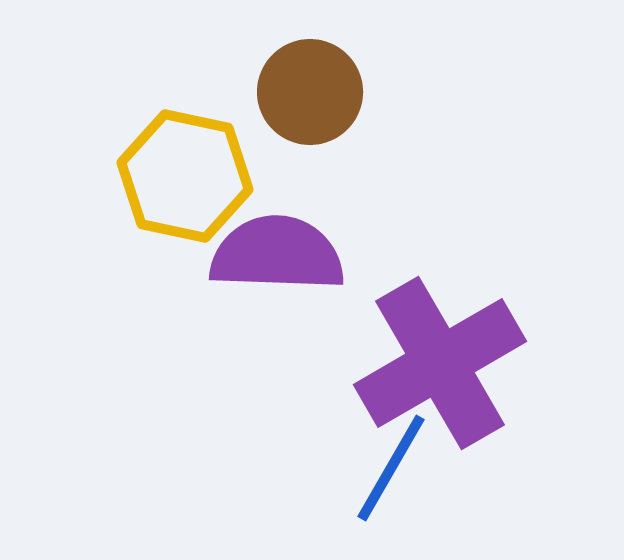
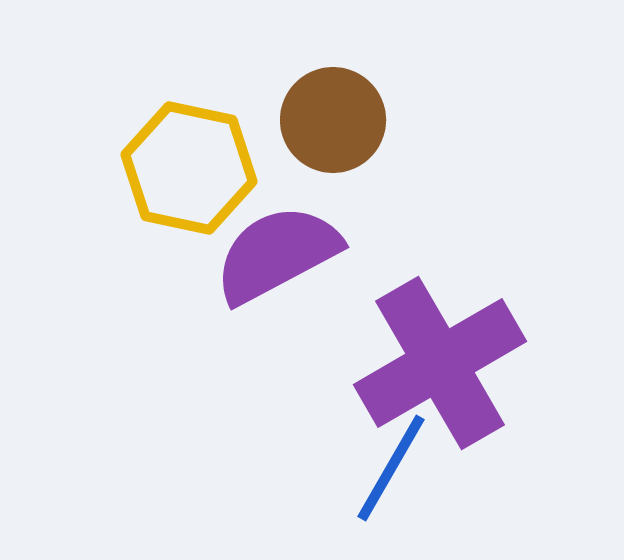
brown circle: moved 23 px right, 28 px down
yellow hexagon: moved 4 px right, 8 px up
purple semicircle: rotated 30 degrees counterclockwise
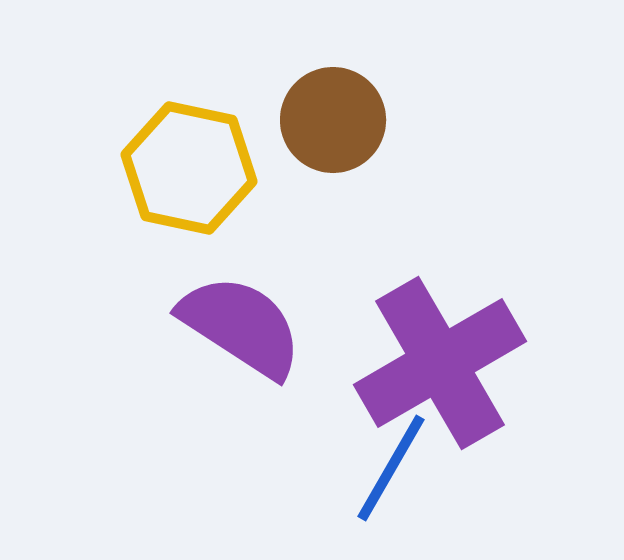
purple semicircle: moved 36 px left, 72 px down; rotated 61 degrees clockwise
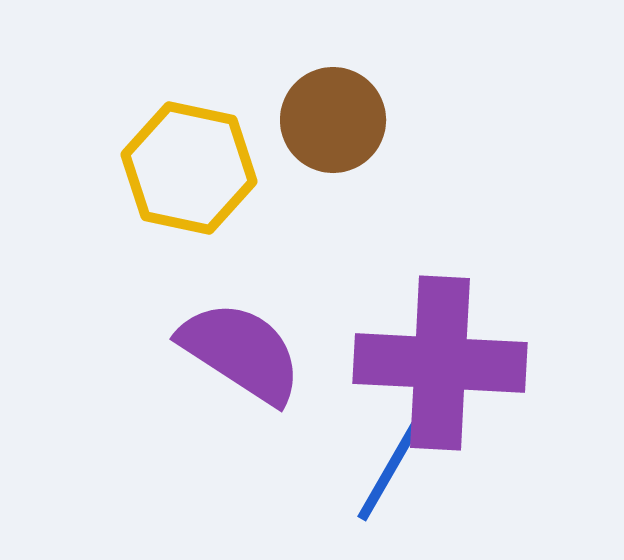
purple semicircle: moved 26 px down
purple cross: rotated 33 degrees clockwise
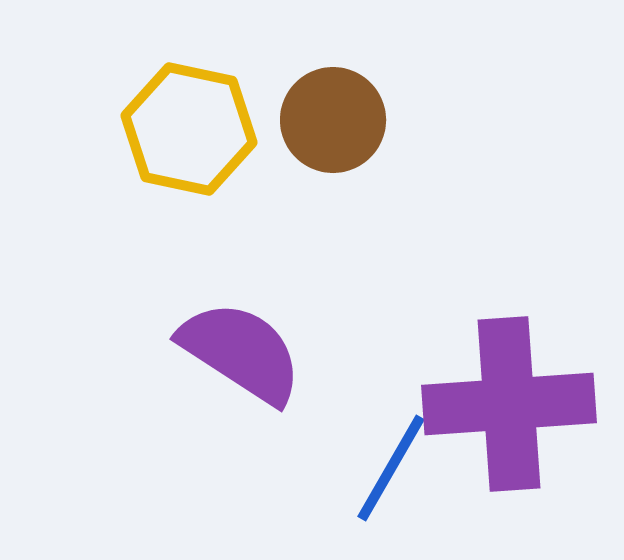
yellow hexagon: moved 39 px up
purple cross: moved 69 px right, 41 px down; rotated 7 degrees counterclockwise
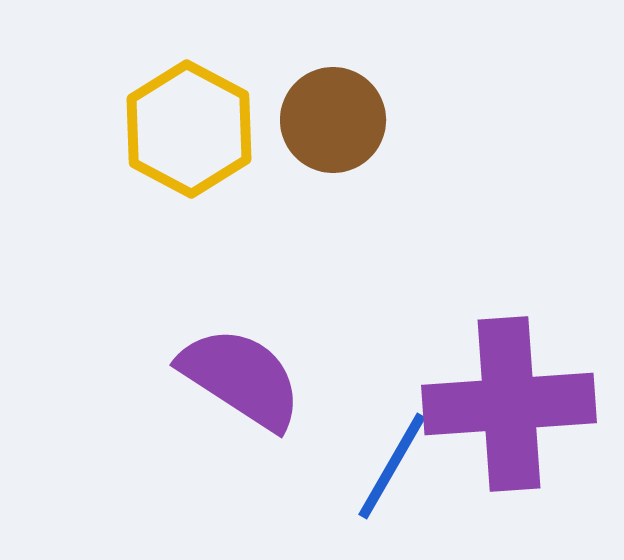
yellow hexagon: rotated 16 degrees clockwise
purple semicircle: moved 26 px down
blue line: moved 1 px right, 2 px up
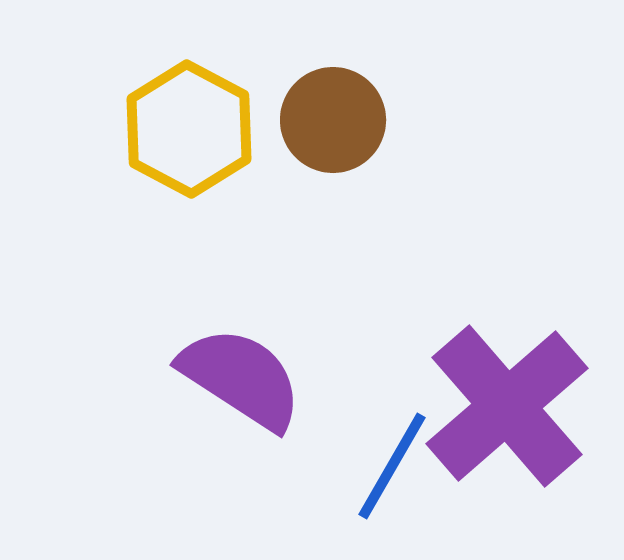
purple cross: moved 2 px left, 2 px down; rotated 37 degrees counterclockwise
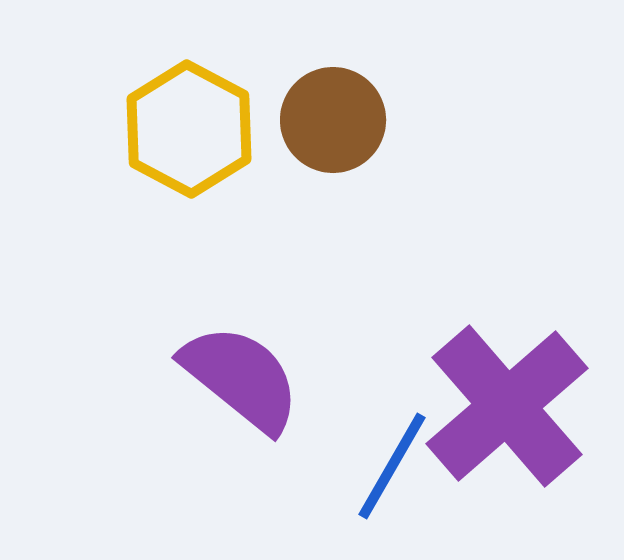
purple semicircle: rotated 6 degrees clockwise
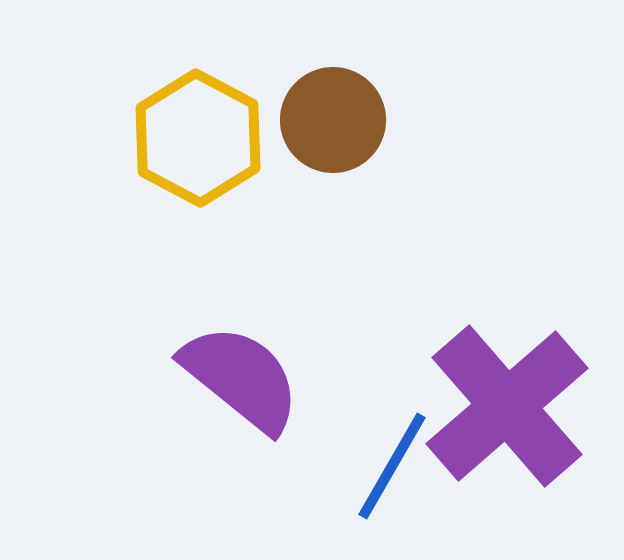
yellow hexagon: moved 9 px right, 9 px down
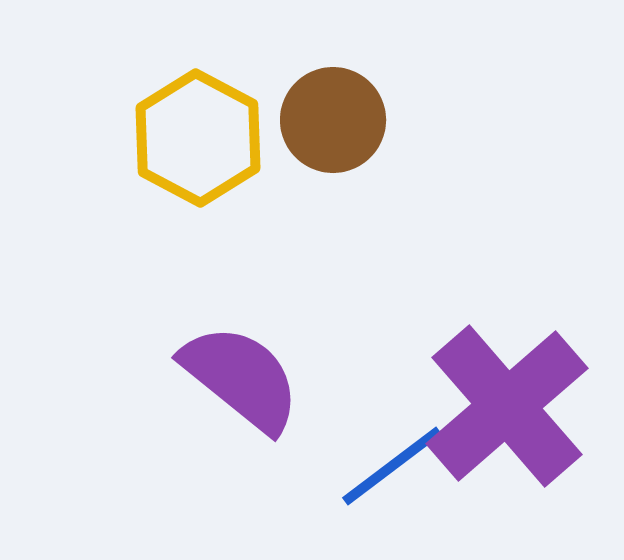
blue line: rotated 23 degrees clockwise
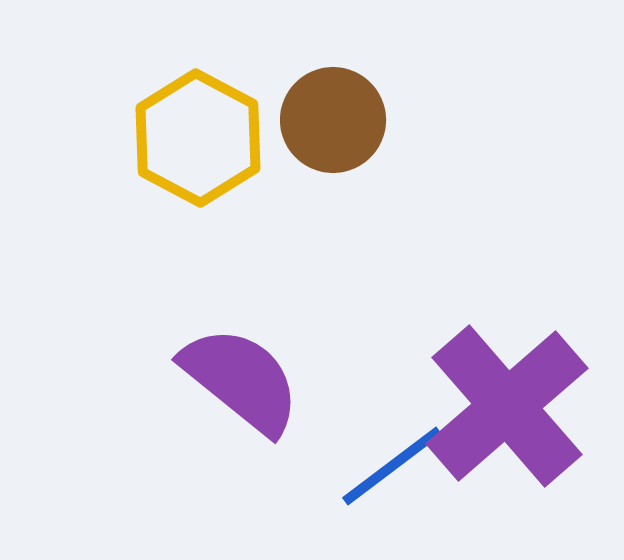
purple semicircle: moved 2 px down
